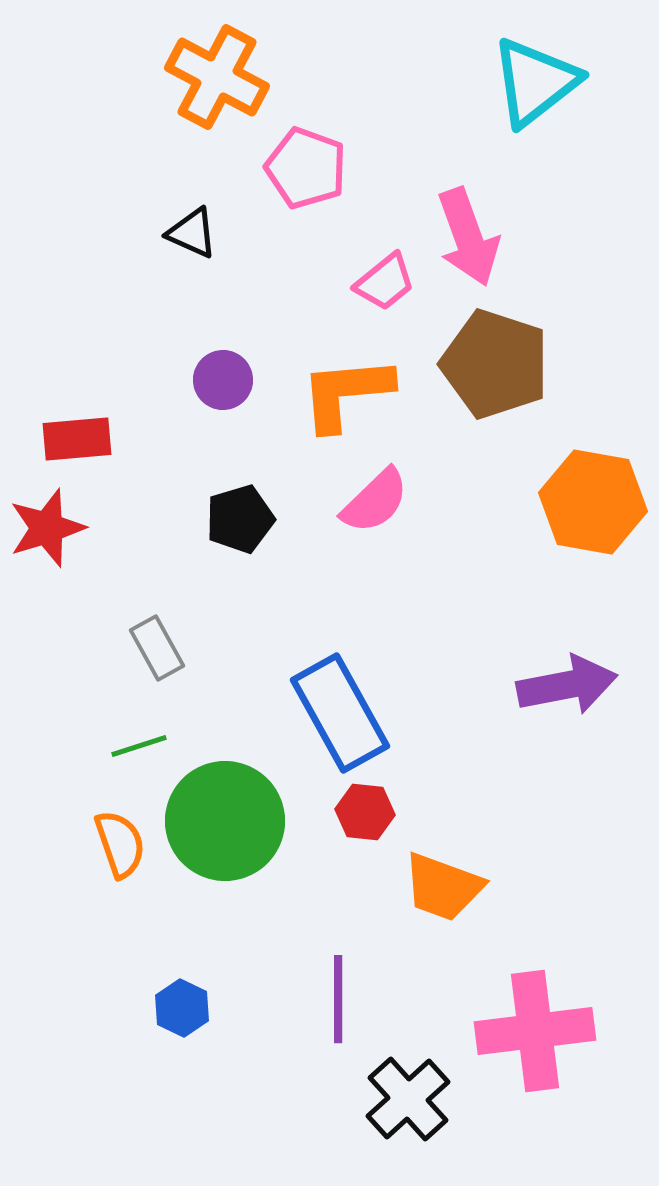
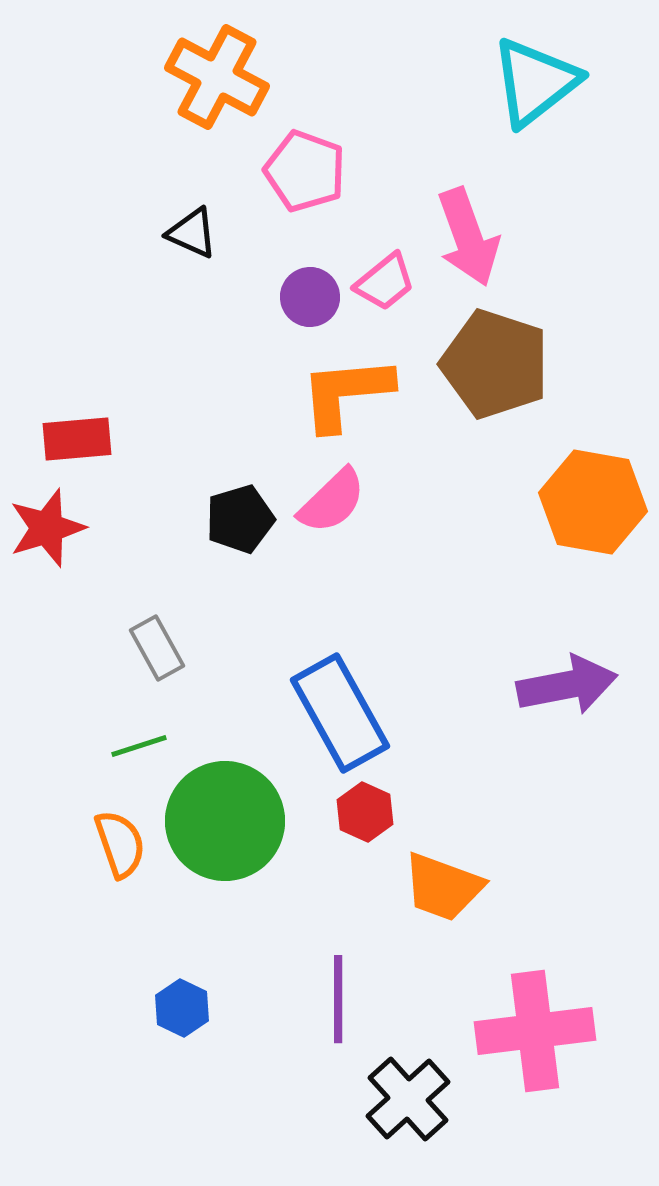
pink pentagon: moved 1 px left, 3 px down
purple circle: moved 87 px right, 83 px up
pink semicircle: moved 43 px left
red hexagon: rotated 18 degrees clockwise
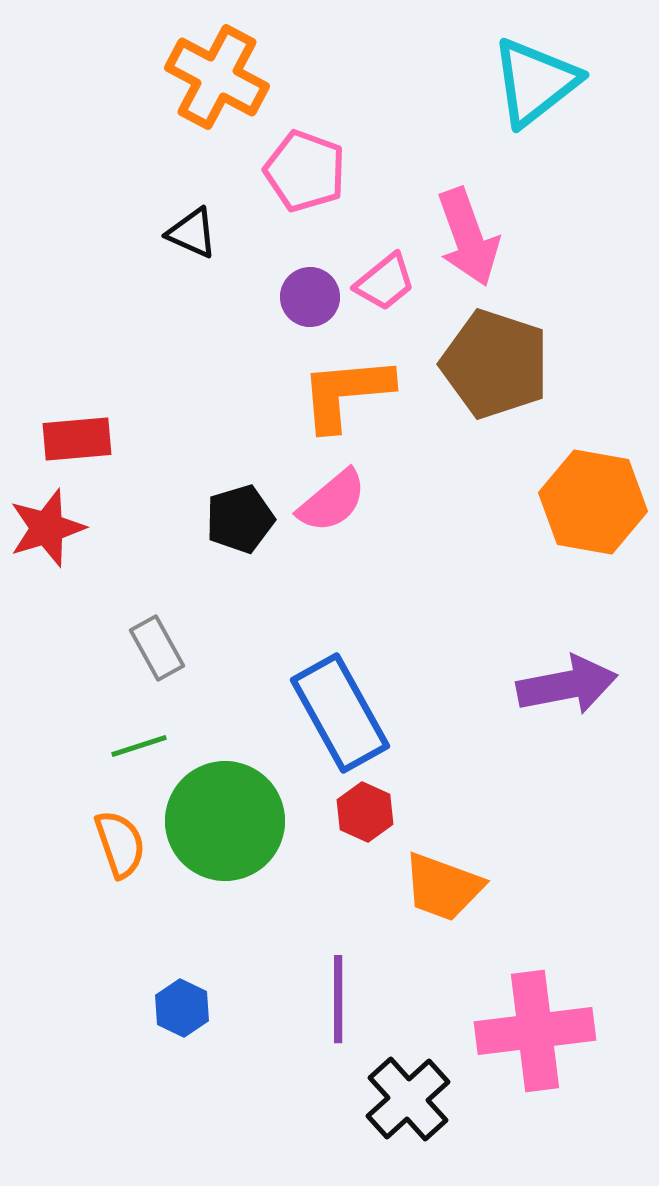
pink semicircle: rotated 4 degrees clockwise
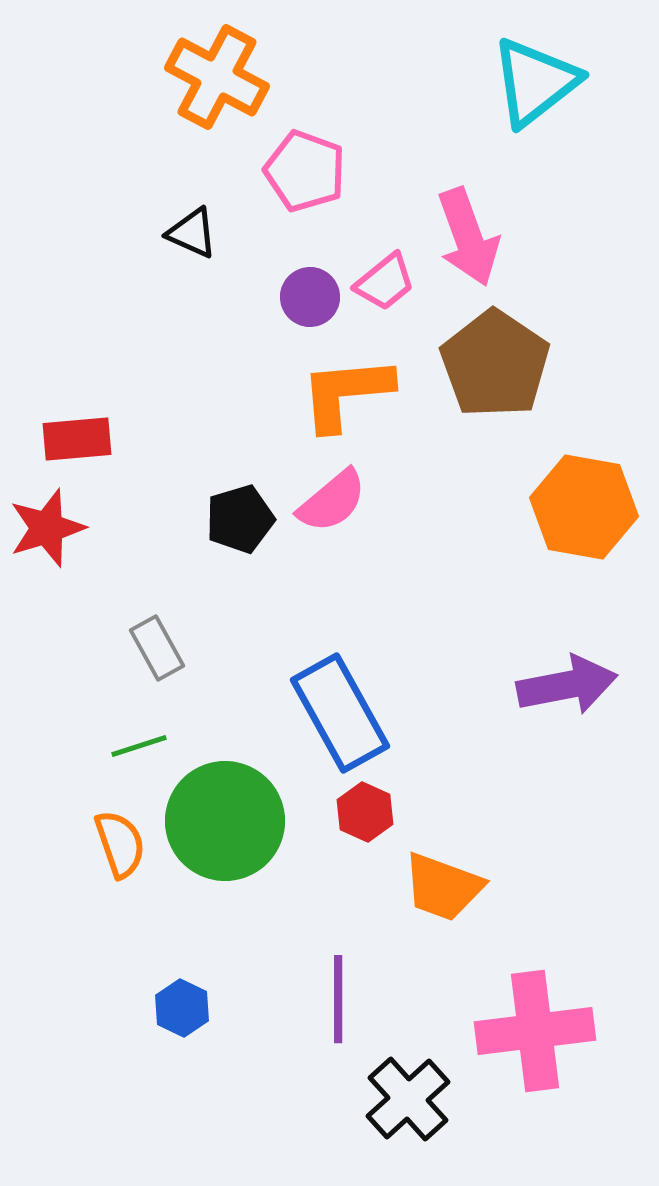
brown pentagon: rotated 16 degrees clockwise
orange hexagon: moved 9 px left, 5 px down
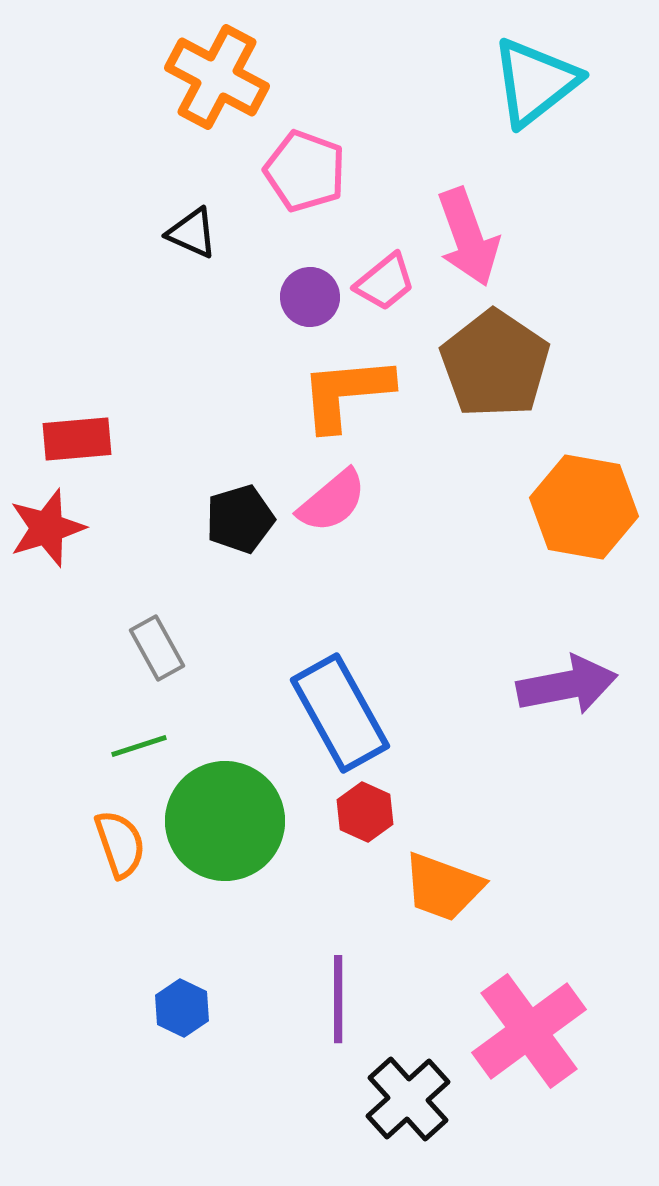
pink cross: moved 6 px left; rotated 29 degrees counterclockwise
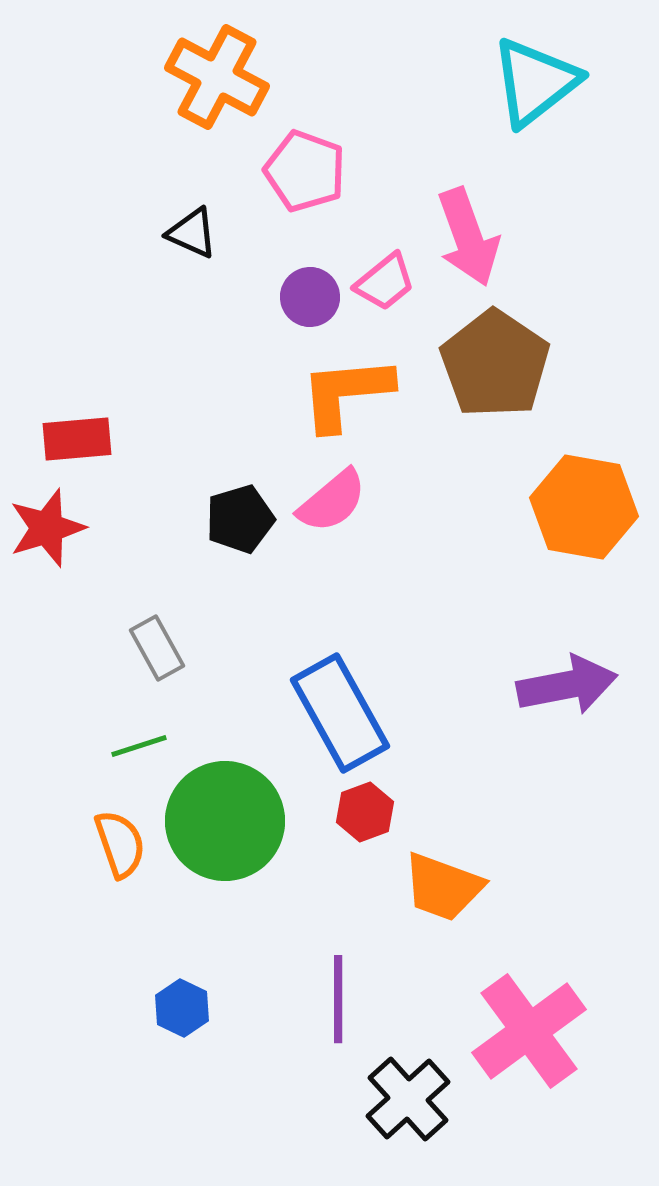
red hexagon: rotated 16 degrees clockwise
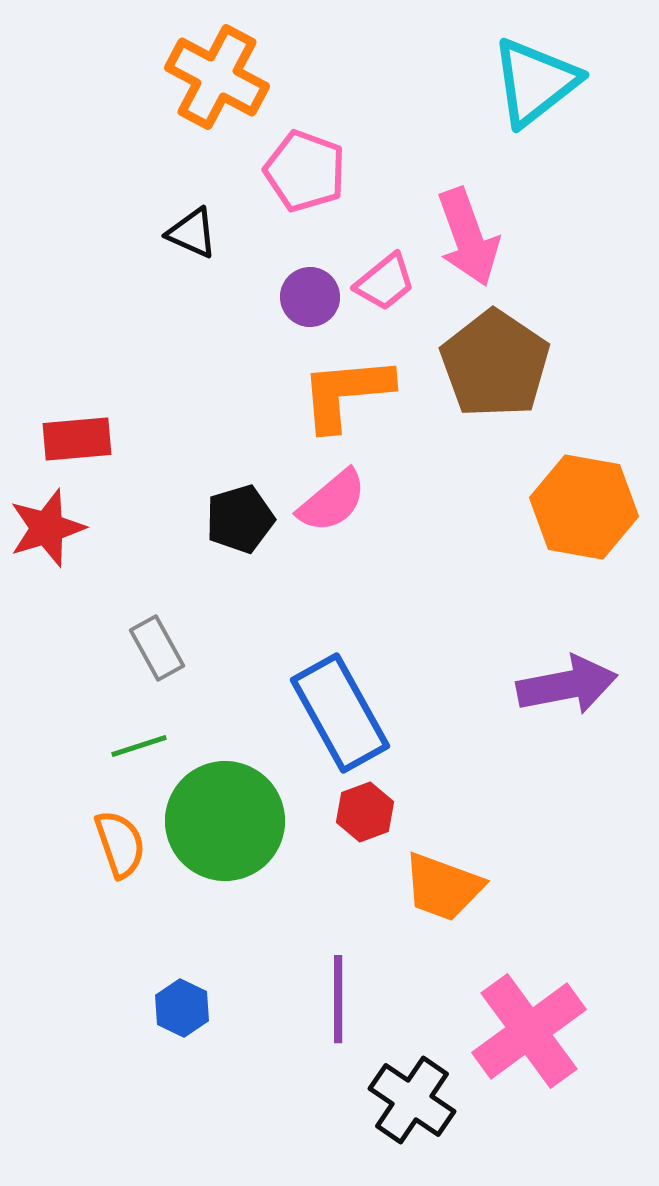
black cross: moved 4 px right, 1 px down; rotated 14 degrees counterclockwise
